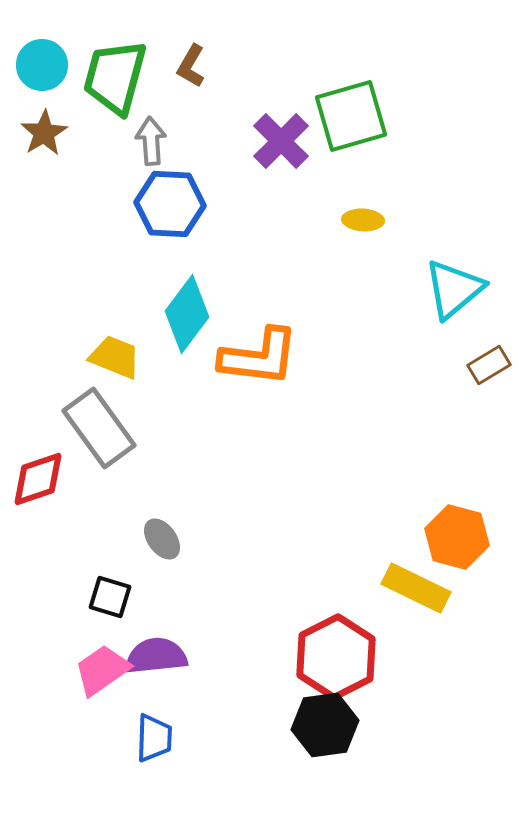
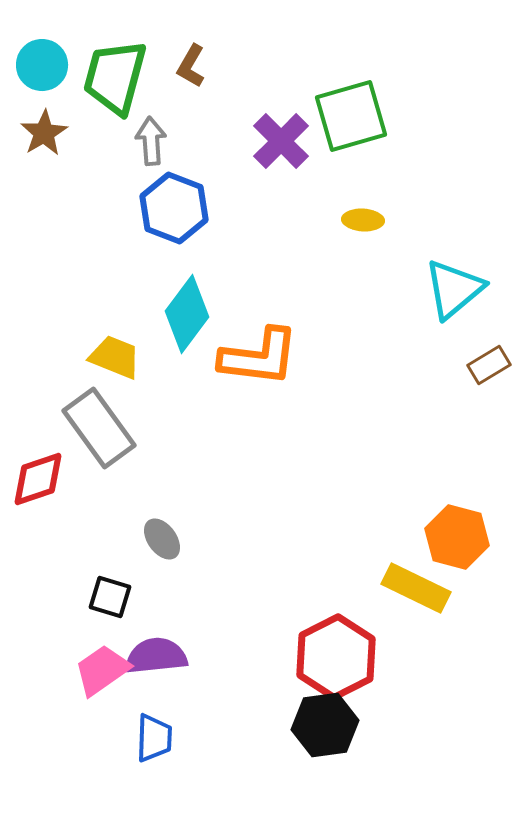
blue hexagon: moved 4 px right, 4 px down; rotated 18 degrees clockwise
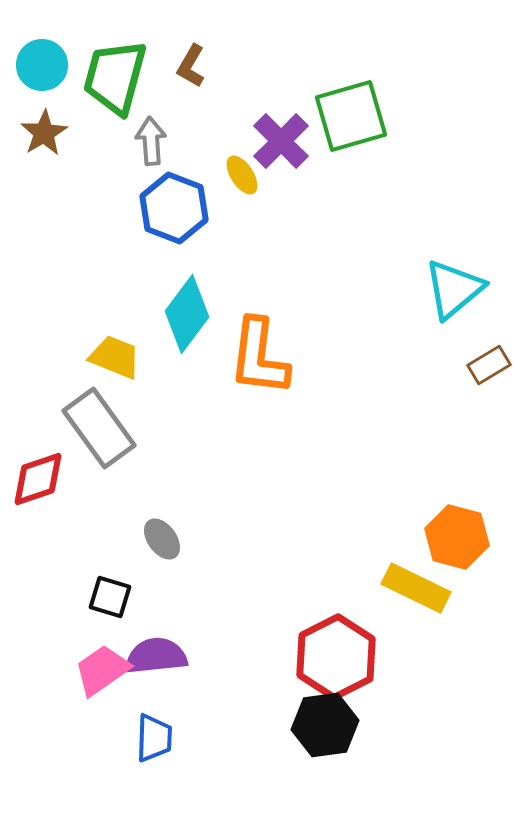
yellow ellipse: moved 121 px left, 45 px up; rotated 54 degrees clockwise
orange L-shape: rotated 90 degrees clockwise
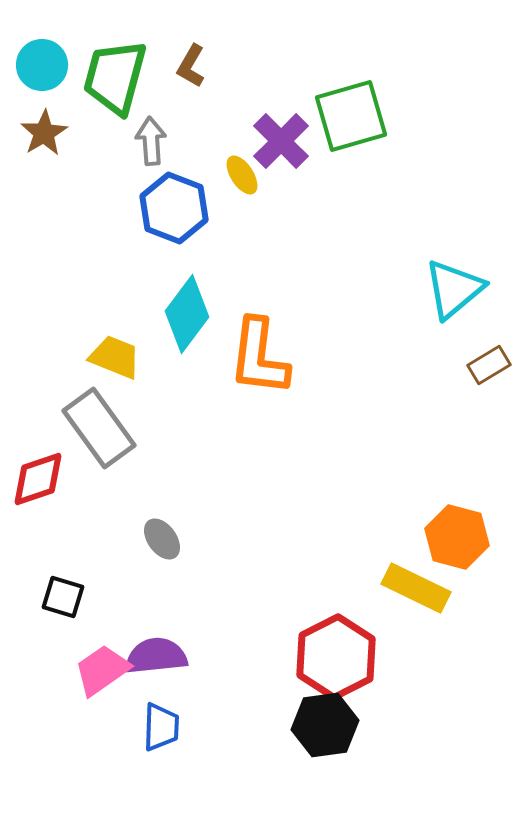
black square: moved 47 px left
blue trapezoid: moved 7 px right, 11 px up
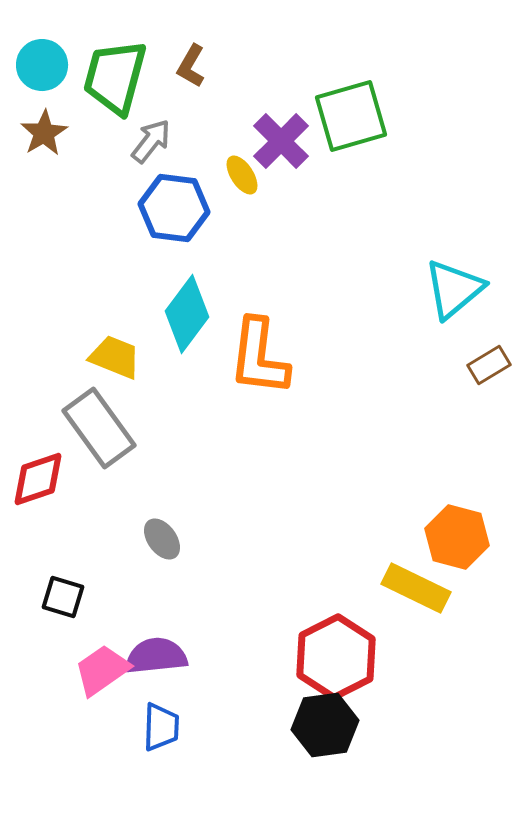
gray arrow: rotated 42 degrees clockwise
blue hexagon: rotated 14 degrees counterclockwise
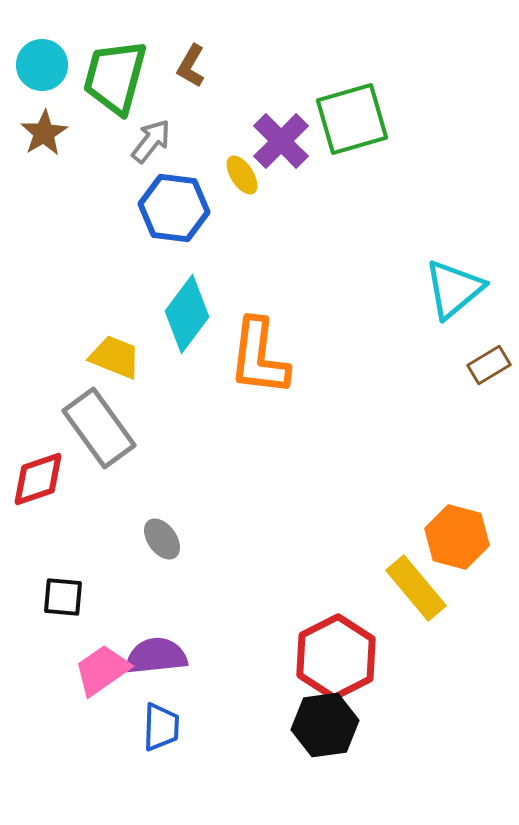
green square: moved 1 px right, 3 px down
yellow rectangle: rotated 24 degrees clockwise
black square: rotated 12 degrees counterclockwise
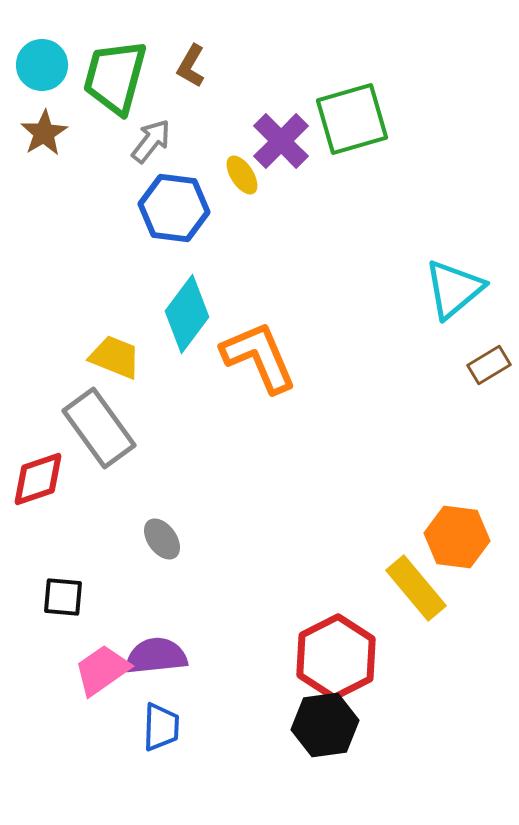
orange L-shape: rotated 150 degrees clockwise
orange hexagon: rotated 8 degrees counterclockwise
